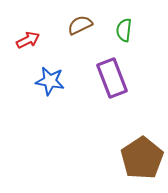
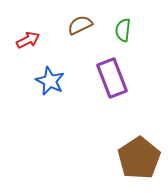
green semicircle: moved 1 px left
blue star: rotated 16 degrees clockwise
brown pentagon: moved 3 px left
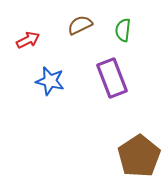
blue star: rotated 12 degrees counterclockwise
brown pentagon: moved 2 px up
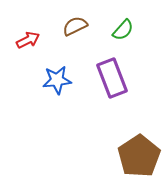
brown semicircle: moved 5 px left, 1 px down
green semicircle: rotated 145 degrees counterclockwise
blue star: moved 7 px right, 1 px up; rotated 20 degrees counterclockwise
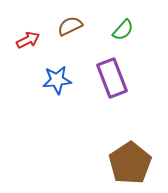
brown semicircle: moved 5 px left
brown pentagon: moved 9 px left, 7 px down
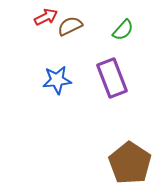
red arrow: moved 18 px right, 23 px up
brown pentagon: rotated 6 degrees counterclockwise
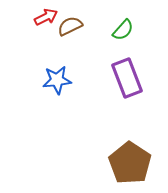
purple rectangle: moved 15 px right
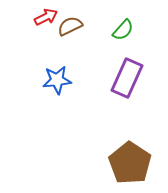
purple rectangle: rotated 45 degrees clockwise
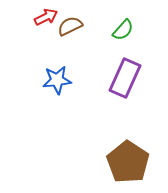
purple rectangle: moved 2 px left
brown pentagon: moved 2 px left, 1 px up
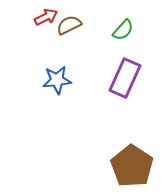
brown semicircle: moved 1 px left, 1 px up
brown pentagon: moved 4 px right, 4 px down
